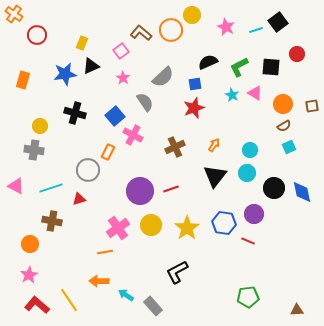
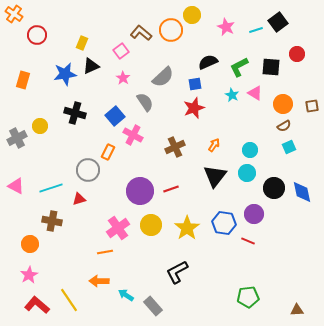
gray cross at (34, 150): moved 17 px left, 12 px up; rotated 36 degrees counterclockwise
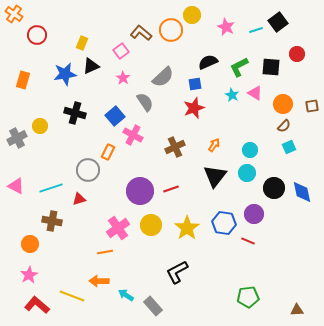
brown semicircle at (284, 126): rotated 16 degrees counterclockwise
yellow line at (69, 300): moved 3 px right, 4 px up; rotated 35 degrees counterclockwise
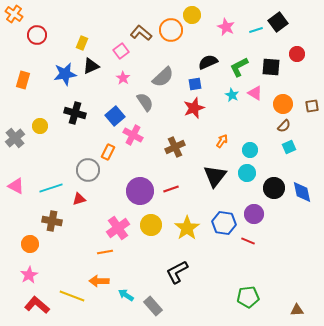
gray cross at (17, 138): moved 2 px left; rotated 12 degrees counterclockwise
orange arrow at (214, 145): moved 8 px right, 4 px up
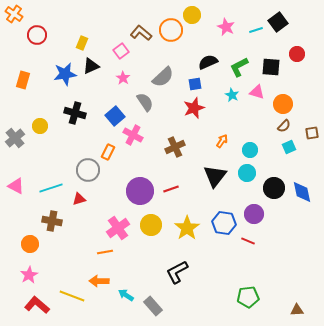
pink triangle at (255, 93): moved 2 px right, 1 px up; rotated 14 degrees counterclockwise
brown square at (312, 106): moved 27 px down
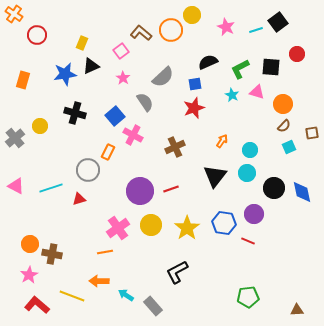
green L-shape at (239, 67): moved 1 px right, 2 px down
brown cross at (52, 221): moved 33 px down
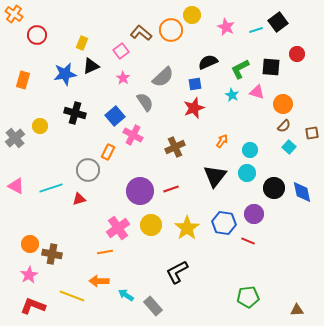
cyan square at (289, 147): rotated 24 degrees counterclockwise
red L-shape at (37, 305): moved 4 px left, 1 px down; rotated 20 degrees counterclockwise
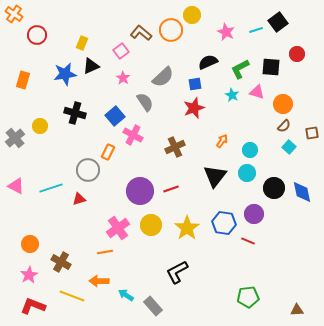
pink star at (226, 27): moved 5 px down
brown cross at (52, 254): moved 9 px right, 8 px down; rotated 18 degrees clockwise
